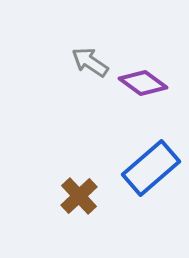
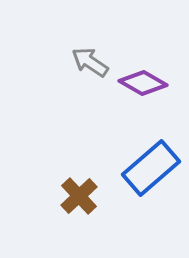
purple diamond: rotated 6 degrees counterclockwise
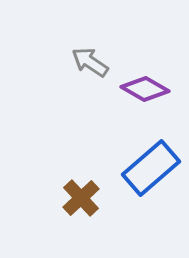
purple diamond: moved 2 px right, 6 px down
brown cross: moved 2 px right, 2 px down
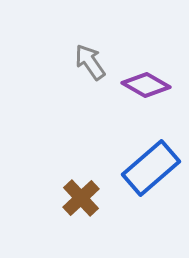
gray arrow: rotated 21 degrees clockwise
purple diamond: moved 1 px right, 4 px up
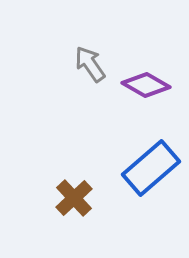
gray arrow: moved 2 px down
brown cross: moved 7 px left
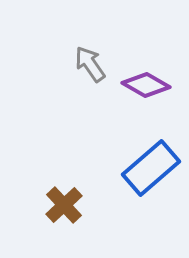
brown cross: moved 10 px left, 7 px down
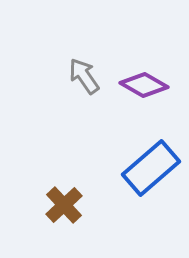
gray arrow: moved 6 px left, 12 px down
purple diamond: moved 2 px left
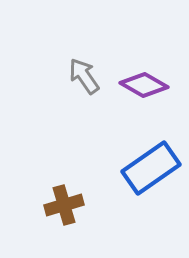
blue rectangle: rotated 6 degrees clockwise
brown cross: rotated 27 degrees clockwise
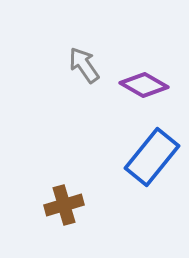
gray arrow: moved 11 px up
blue rectangle: moved 1 px right, 11 px up; rotated 16 degrees counterclockwise
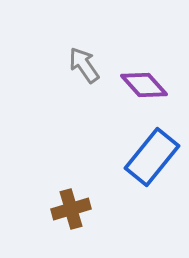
purple diamond: rotated 18 degrees clockwise
brown cross: moved 7 px right, 4 px down
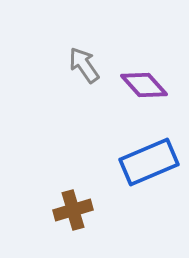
blue rectangle: moved 3 px left, 5 px down; rotated 28 degrees clockwise
brown cross: moved 2 px right, 1 px down
